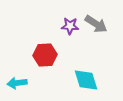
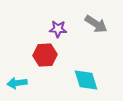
purple star: moved 12 px left, 3 px down
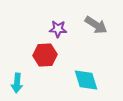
gray arrow: moved 1 px down
cyan arrow: rotated 78 degrees counterclockwise
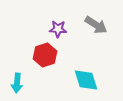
red hexagon: rotated 15 degrees counterclockwise
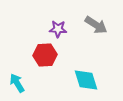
red hexagon: rotated 15 degrees clockwise
cyan arrow: rotated 144 degrees clockwise
